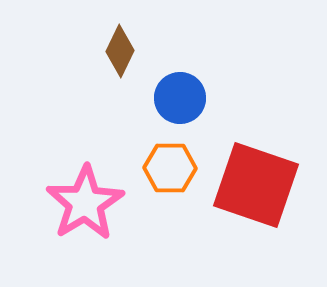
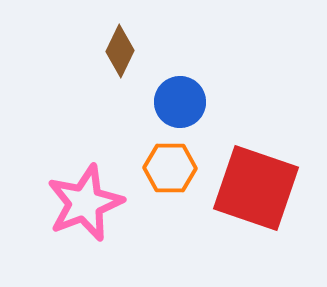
blue circle: moved 4 px down
red square: moved 3 px down
pink star: rotated 10 degrees clockwise
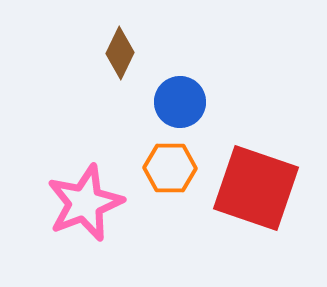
brown diamond: moved 2 px down
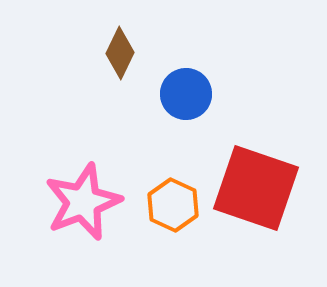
blue circle: moved 6 px right, 8 px up
orange hexagon: moved 3 px right, 37 px down; rotated 24 degrees clockwise
pink star: moved 2 px left, 1 px up
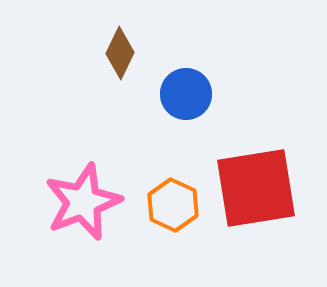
red square: rotated 28 degrees counterclockwise
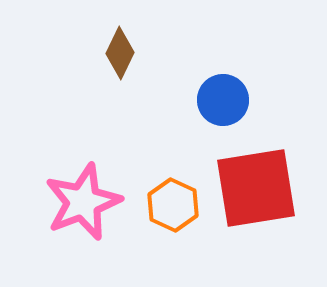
blue circle: moved 37 px right, 6 px down
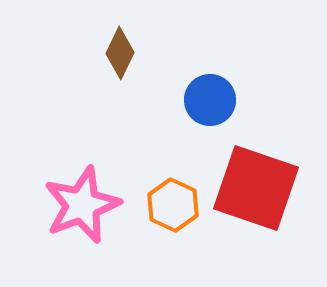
blue circle: moved 13 px left
red square: rotated 28 degrees clockwise
pink star: moved 1 px left, 3 px down
